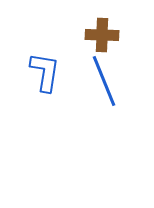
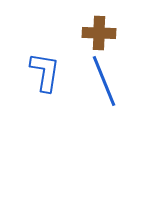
brown cross: moved 3 px left, 2 px up
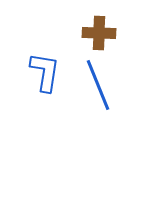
blue line: moved 6 px left, 4 px down
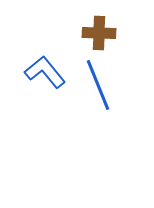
blue L-shape: rotated 48 degrees counterclockwise
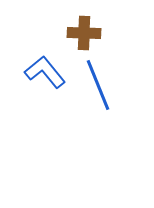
brown cross: moved 15 px left
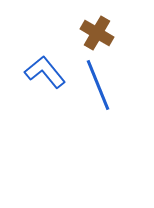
brown cross: moved 13 px right; rotated 28 degrees clockwise
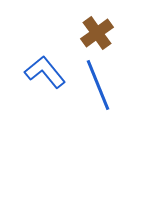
brown cross: rotated 24 degrees clockwise
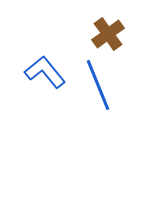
brown cross: moved 11 px right, 1 px down
